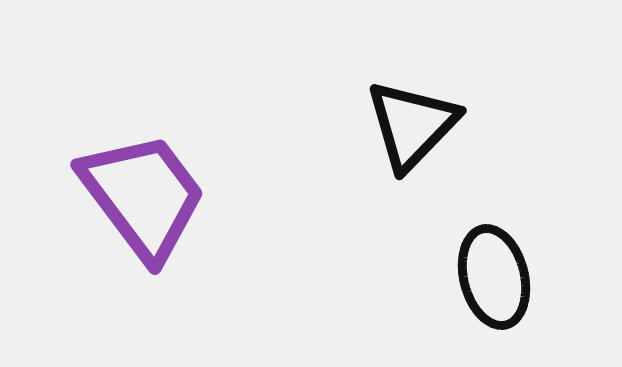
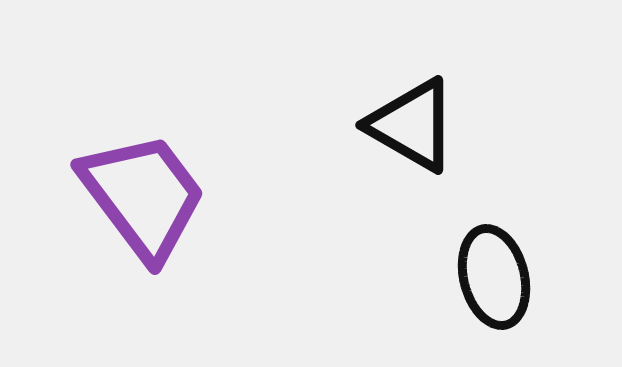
black triangle: rotated 44 degrees counterclockwise
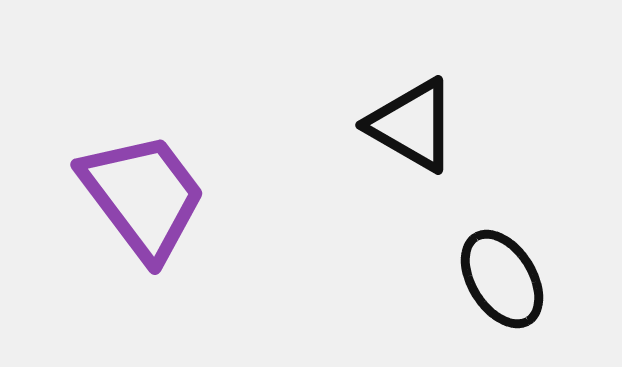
black ellipse: moved 8 px right, 2 px down; rotated 18 degrees counterclockwise
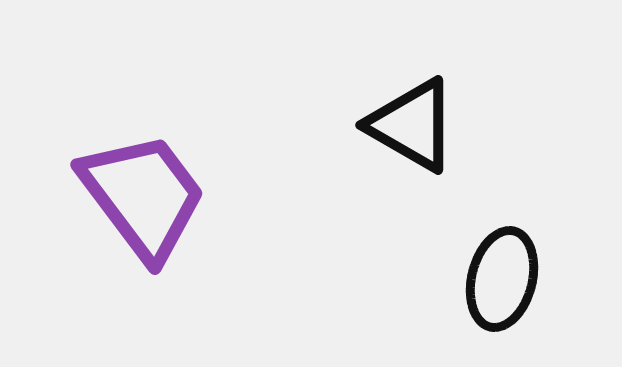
black ellipse: rotated 46 degrees clockwise
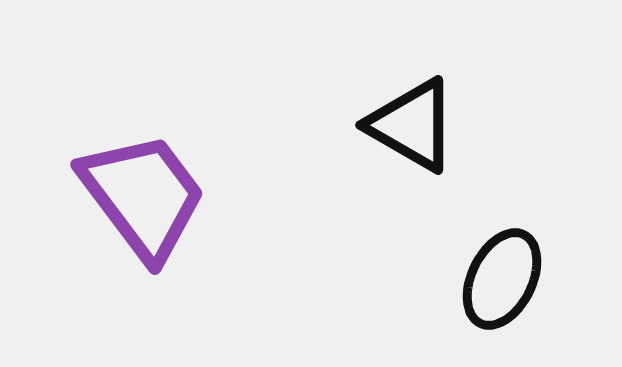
black ellipse: rotated 12 degrees clockwise
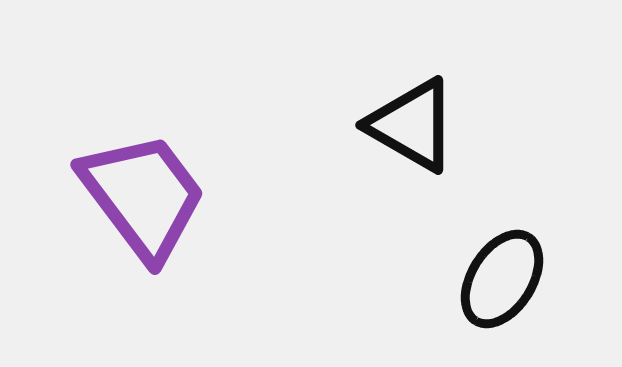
black ellipse: rotated 6 degrees clockwise
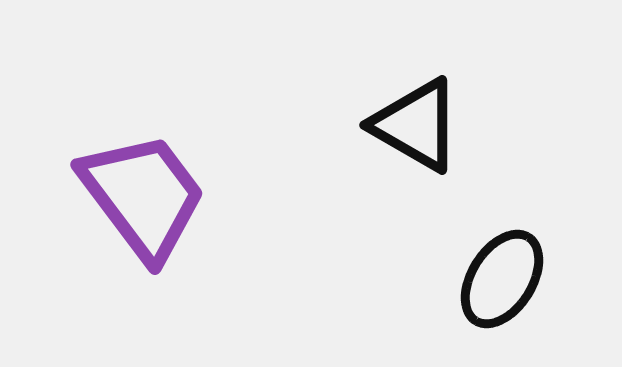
black triangle: moved 4 px right
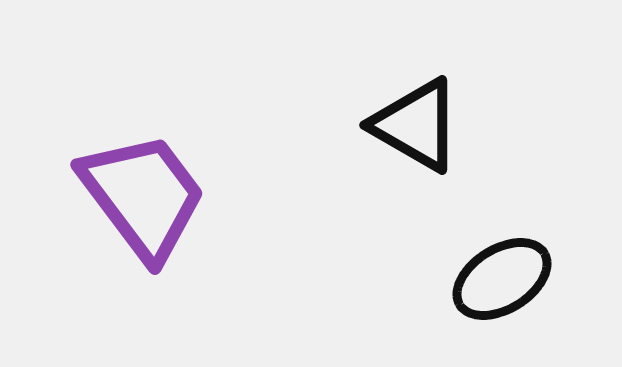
black ellipse: rotated 26 degrees clockwise
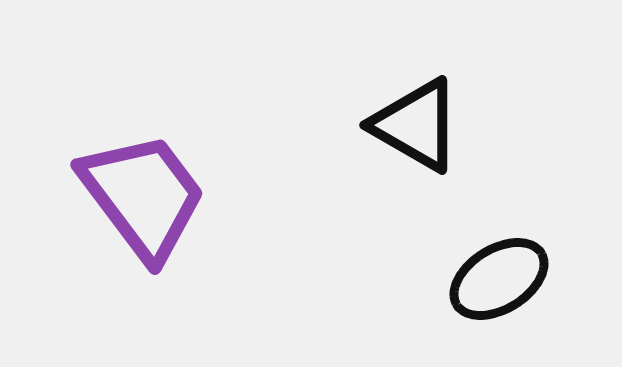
black ellipse: moved 3 px left
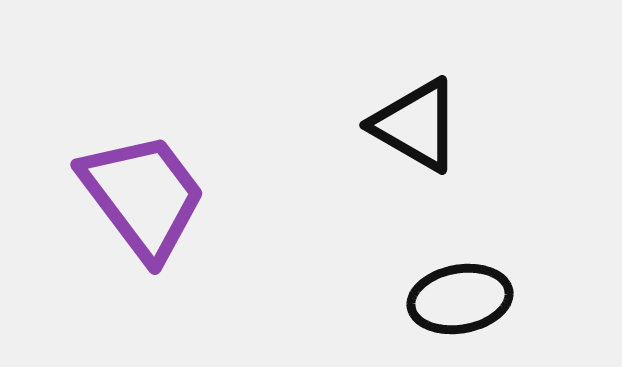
black ellipse: moved 39 px left, 20 px down; rotated 22 degrees clockwise
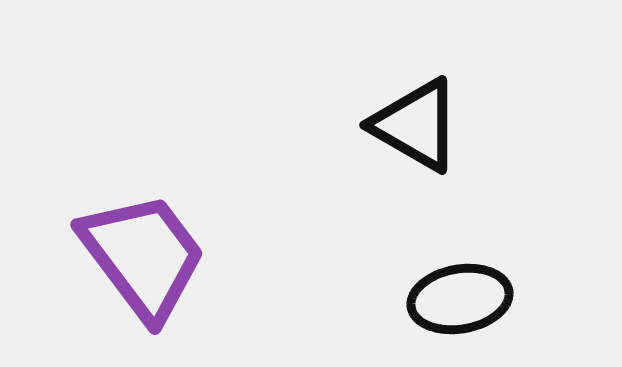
purple trapezoid: moved 60 px down
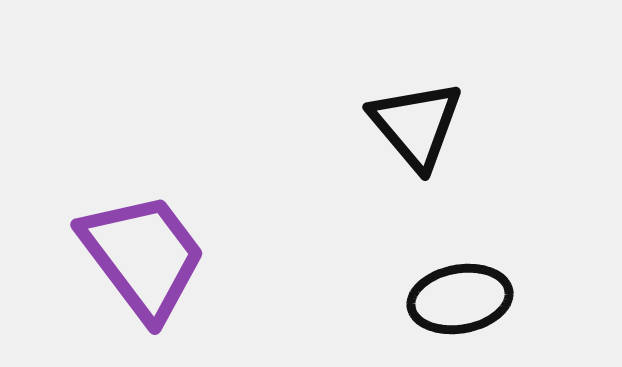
black triangle: rotated 20 degrees clockwise
